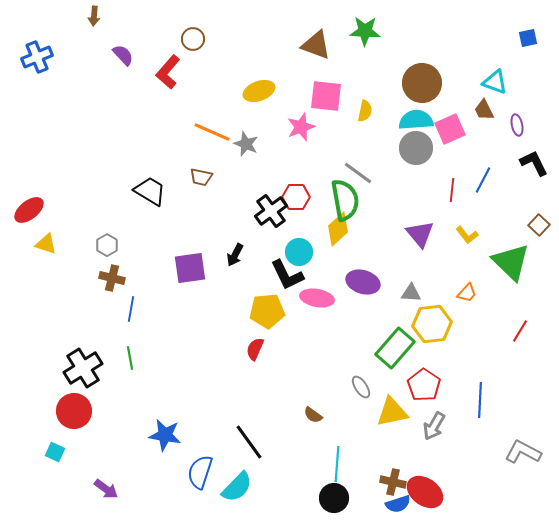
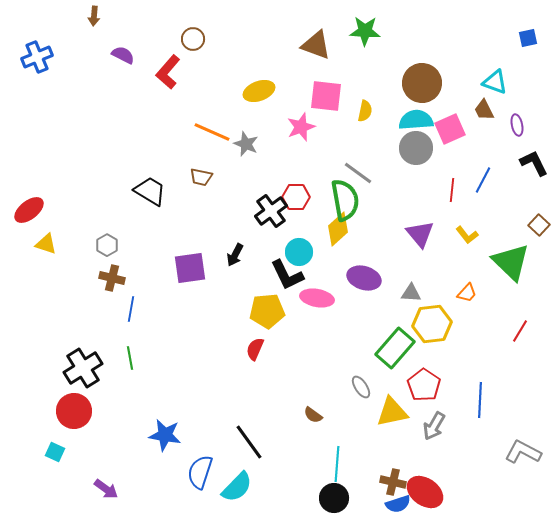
purple semicircle at (123, 55): rotated 20 degrees counterclockwise
purple ellipse at (363, 282): moved 1 px right, 4 px up
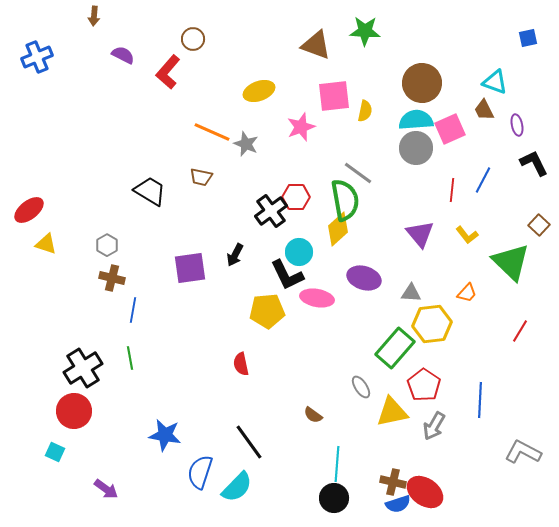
pink square at (326, 96): moved 8 px right; rotated 12 degrees counterclockwise
blue line at (131, 309): moved 2 px right, 1 px down
red semicircle at (255, 349): moved 14 px left, 15 px down; rotated 35 degrees counterclockwise
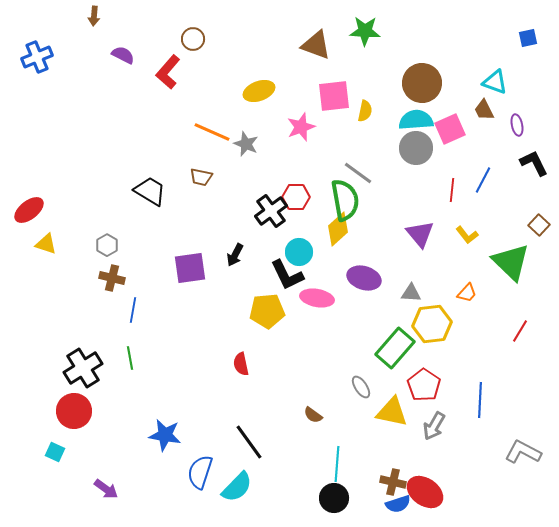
yellow triangle at (392, 412): rotated 24 degrees clockwise
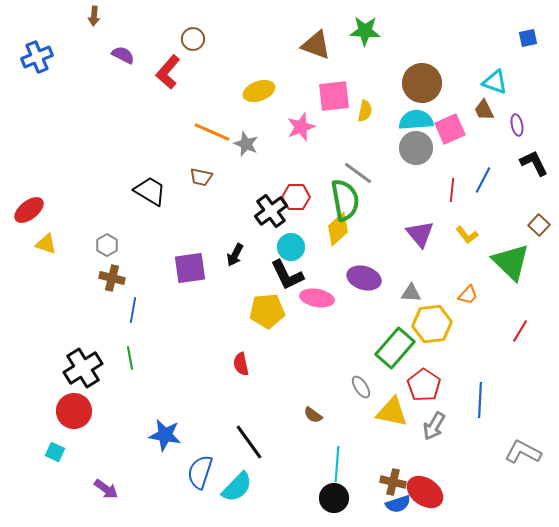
cyan circle at (299, 252): moved 8 px left, 5 px up
orange trapezoid at (467, 293): moved 1 px right, 2 px down
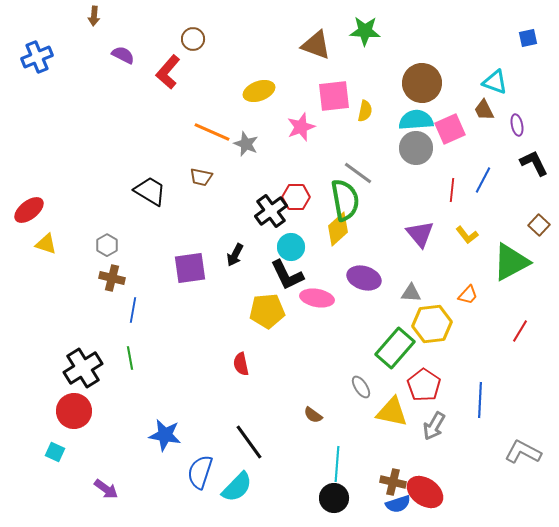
green triangle at (511, 262): rotated 48 degrees clockwise
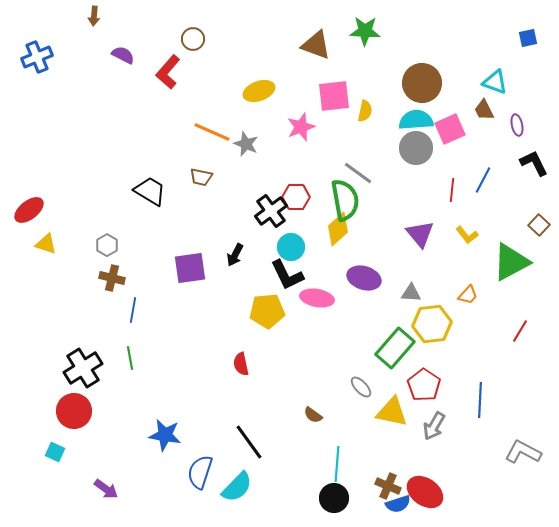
gray ellipse at (361, 387): rotated 10 degrees counterclockwise
brown cross at (393, 482): moved 5 px left, 4 px down; rotated 10 degrees clockwise
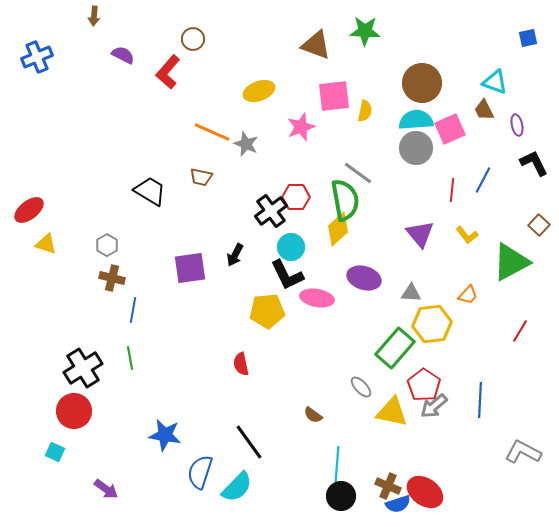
gray arrow at (434, 426): moved 20 px up; rotated 20 degrees clockwise
black circle at (334, 498): moved 7 px right, 2 px up
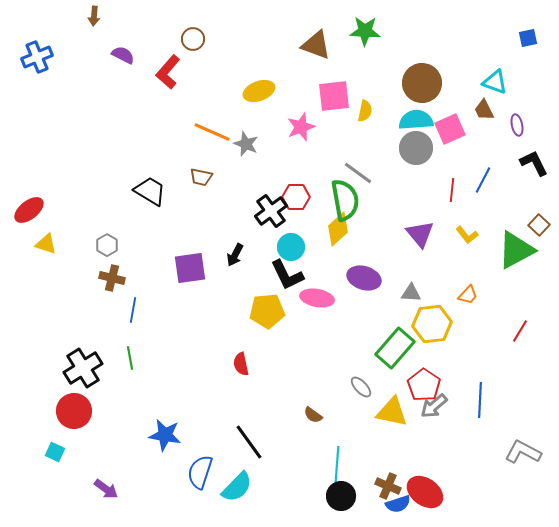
green triangle at (511, 262): moved 5 px right, 12 px up
